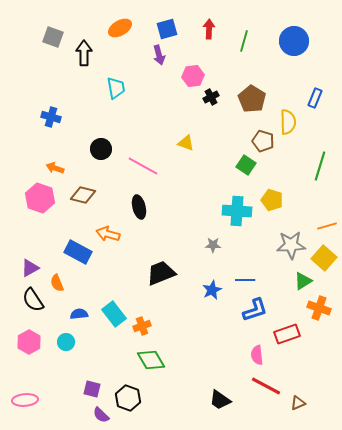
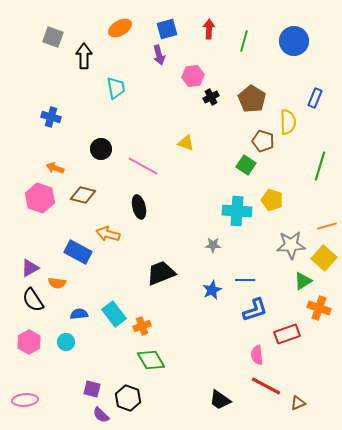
black arrow at (84, 53): moved 3 px down
orange semicircle at (57, 283): rotated 60 degrees counterclockwise
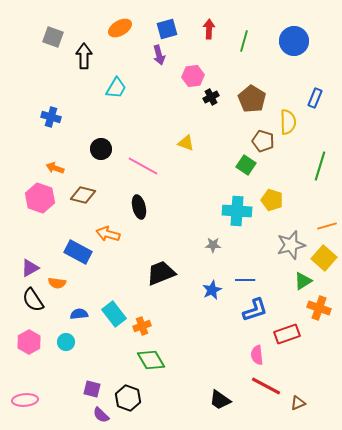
cyan trapezoid at (116, 88): rotated 40 degrees clockwise
gray star at (291, 245): rotated 12 degrees counterclockwise
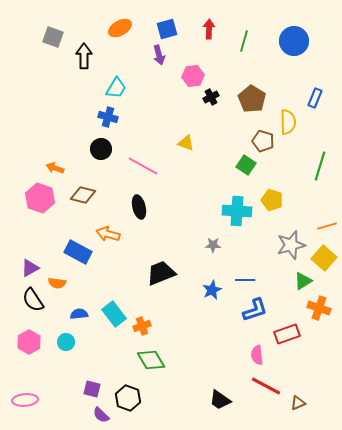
blue cross at (51, 117): moved 57 px right
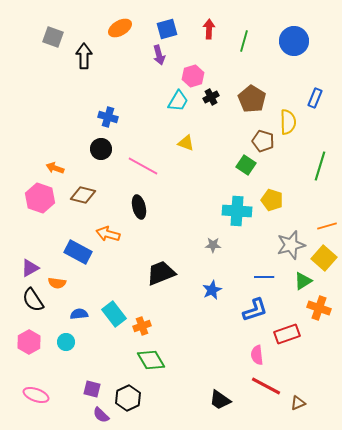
pink hexagon at (193, 76): rotated 10 degrees counterclockwise
cyan trapezoid at (116, 88): moved 62 px right, 13 px down
blue line at (245, 280): moved 19 px right, 3 px up
black hexagon at (128, 398): rotated 15 degrees clockwise
pink ellipse at (25, 400): moved 11 px right, 5 px up; rotated 25 degrees clockwise
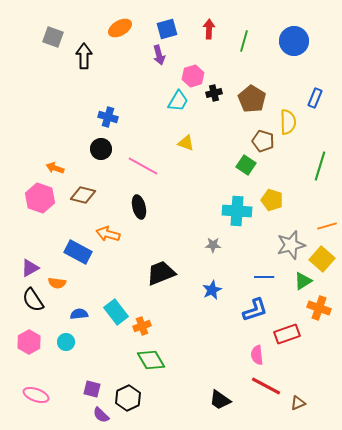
black cross at (211, 97): moved 3 px right, 4 px up; rotated 14 degrees clockwise
yellow square at (324, 258): moved 2 px left, 1 px down
cyan rectangle at (114, 314): moved 2 px right, 2 px up
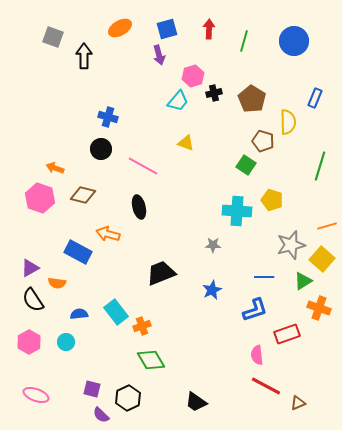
cyan trapezoid at (178, 101): rotated 10 degrees clockwise
black trapezoid at (220, 400): moved 24 px left, 2 px down
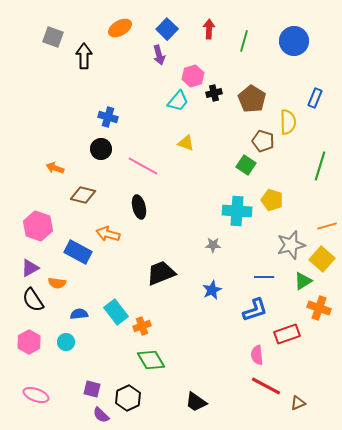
blue square at (167, 29): rotated 30 degrees counterclockwise
pink hexagon at (40, 198): moved 2 px left, 28 px down
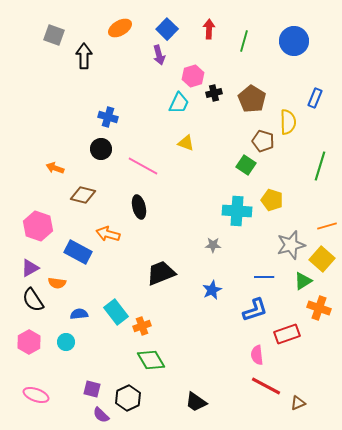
gray square at (53, 37): moved 1 px right, 2 px up
cyan trapezoid at (178, 101): moved 1 px right, 2 px down; rotated 15 degrees counterclockwise
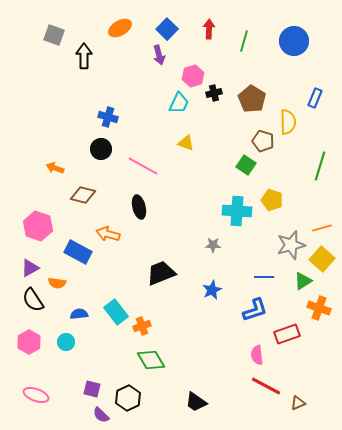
orange line at (327, 226): moved 5 px left, 2 px down
